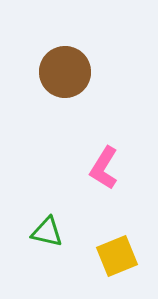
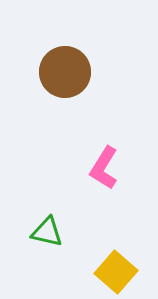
yellow square: moved 1 px left, 16 px down; rotated 27 degrees counterclockwise
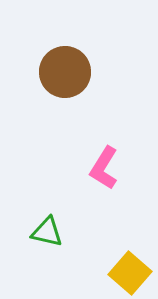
yellow square: moved 14 px right, 1 px down
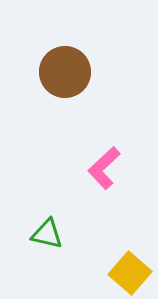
pink L-shape: rotated 15 degrees clockwise
green triangle: moved 2 px down
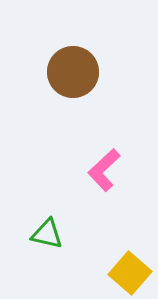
brown circle: moved 8 px right
pink L-shape: moved 2 px down
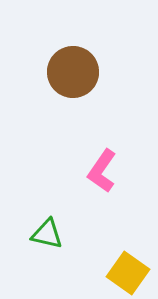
pink L-shape: moved 2 px left, 1 px down; rotated 12 degrees counterclockwise
yellow square: moved 2 px left; rotated 6 degrees counterclockwise
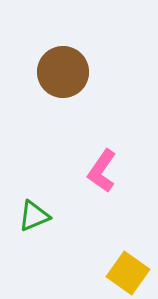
brown circle: moved 10 px left
green triangle: moved 13 px left, 18 px up; rotated 36 degrees counterclockwise
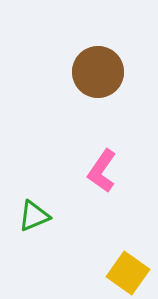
brown circle: moved 35 px right
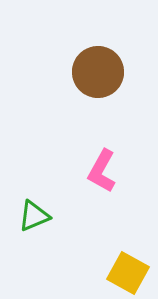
pink L-shape: rotated 6 degrees counterclockwise
yellow square: rotated 6 degrees counterclockwise
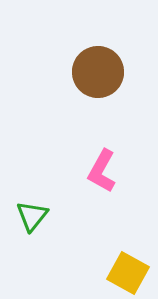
green triangle: moved 2 px left; rotated 28 degrees counterclockwise
